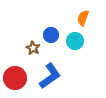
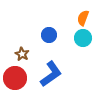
blue circle: moved 2 px left
cyan circle: moved 8 px right, 3 px up
brown star: moved 11 px left, 6 px down
blue L-shape: moved 1 px right, 2 px up
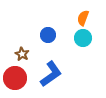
blue circle: moved 1 px left
